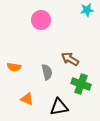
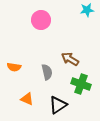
black triangle: moved 1 px left, 2 px up; rotated 24 degrees counterclockwise
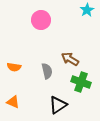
cyan star: rotated 24 degrees counterclockwise
gray semicircle: moved 1 px up
green cross: moved 2 px up
orange triangle: moved 14 px left, 3 px down
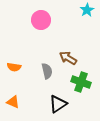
brown arrow: moved 2 px left, 1 px up
black triangle: moved 1 px up
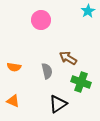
cyan star: moved 1 px right, 1 px down
orange triangle: moved 1 px up
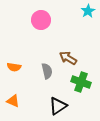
black triangle: moved 2 px down
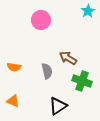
green cross: moved 1 px right, 1 px up
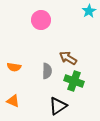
cyan star: moved 1 px right
gray semicircle: rotated 14 degrees clockwise
green cross: moved 8 px left
